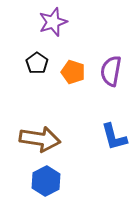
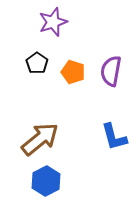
brown arrow: rotated 48 degrees counterclockwise
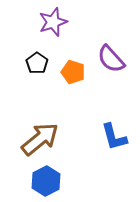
purple semicircle: moved 12 px up; rotated 52 degrees counterclockwise
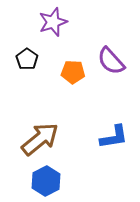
purple semicircle: moved 2 px down
black pentagon: moved 10 px left, 4 px up
orange pentagon: rotated 15 degrees counterclockwise
blue L-shape: rotated 84 degrees counterclockwise
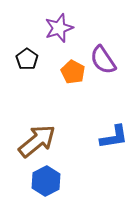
purple star: moved 6 px right, 6 px down
purple semicircle: moved 8 px left, 1 px up; rotated 8 degrees clockwise
orange pentagon: rotated 25 degrees clockwise
brown arrow: moved 3 px left, 2 px down
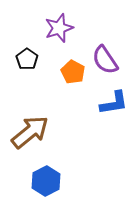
purple semicircle: moved 2 px right
blue L-shape: moved 34 px up
brown arrow: moved 7 px left, 9 px up
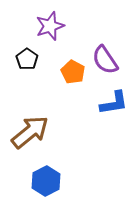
purple star: moved 9 px left, 2 px up
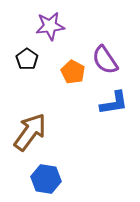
purple star: rotated 12 degrees clockwise
brown arrow: rotated 15 degrees counterclockwise
blue hexagon: moved 2 px up; rotated 24 degrees counterclockwise
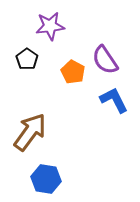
blue L-shape: moved 3 px up; rotated 108 degrees counterclockwise
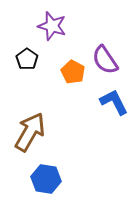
purple star: moved 2 px right; rotated 24 degrees clockwise
blue L-shape: moved 2 px down
brown arrow: rotated 6 degrees counterclockwise
